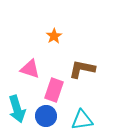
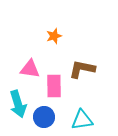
orange star: rotated 14 degrees clockwise
pink triangle: rotated 10 degrees counterclockwise
pink rectangle: moved 4 px up; rotated 20 degrees counterclockwise
cyan arrow: moved 1 px right, 5 px up
blue circle: moved 2 px left, 1 px down
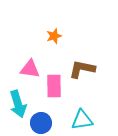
blue circle: moved 3 px left, 6 px down
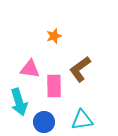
brown L-shape: moved 2 px left; rotated 48 degrees counterclockwise
cyan arrow: moved 1 px right, 2 px up
blue circle: moved 3 px right, 1 px up
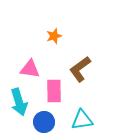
pink rectangle: moved 5 px down
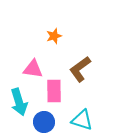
pink triangle: moved 3 px right
cyan triangle: rotated 25 degrees clockwise
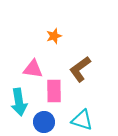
cyan arrow: rotated 8 degrees clockwise
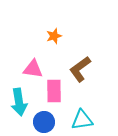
cyan triangle: rotated 25 degrees counterclockwise
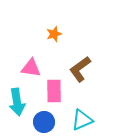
orange star: moved 2 px up
pink triangle: moved 2 px left, 1 px up
cyan arrow: moved 2 px left
cyan triangle: rotated 15 degrees counterclockwise
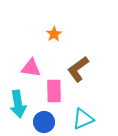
orange star: rotated 14 degrees counterclockwise
brown L-shape: moved 2 px left
cyan arrow: moved 1 px right, 2 px down
cyan triangle: moved 1 px right, 1 px up
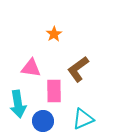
blue circle: moved 1 px left, 1 px up
